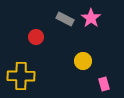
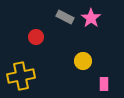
gray rectangle: moved 2 px up
yellow cross: rotated 12 degrees counterclockwise
pink rectangle: rotated 16 degrees clockwise
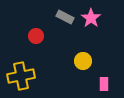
red circle: moved 1 px up
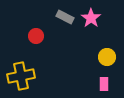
yellow circle: moved 24 px right, 4 px up
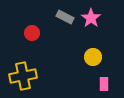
red circle: moved 4 px left, 3 px up
yellow circle: moved 14 px left
yellow cross: moved 2 px right
